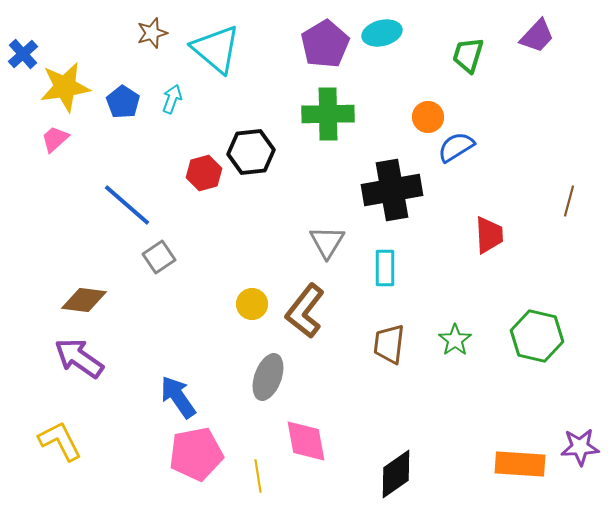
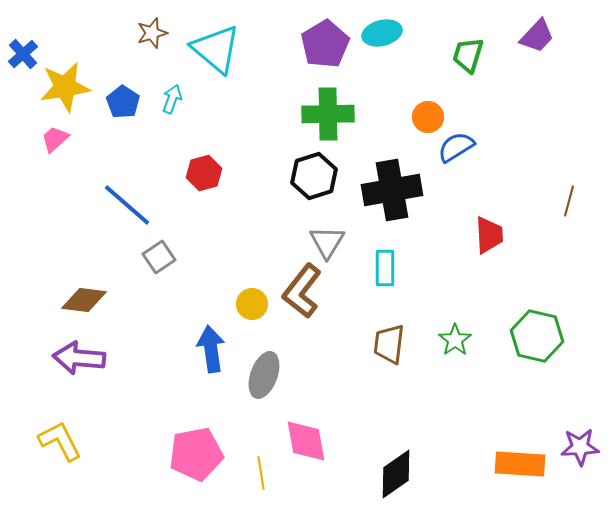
black hexagon: moved 63 px right, 24 px down; rotated 12 degrees counterclockwise
brown L-shape: moved 3 px left, 20 px up
purple arrow: rotated 30 degrees counterclockwise
gray ellipse: moved 4 px left, 2 px up
blue arrow: moved 33 px right, 48 px up; rotated 27 degrees clockwise
yellow line: moved 3 px right, 3 px up
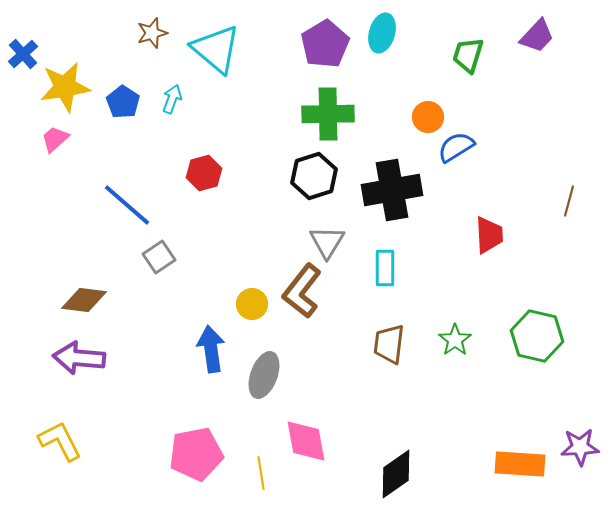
cyan ellipse: rotated 60 degrees counterclockwise
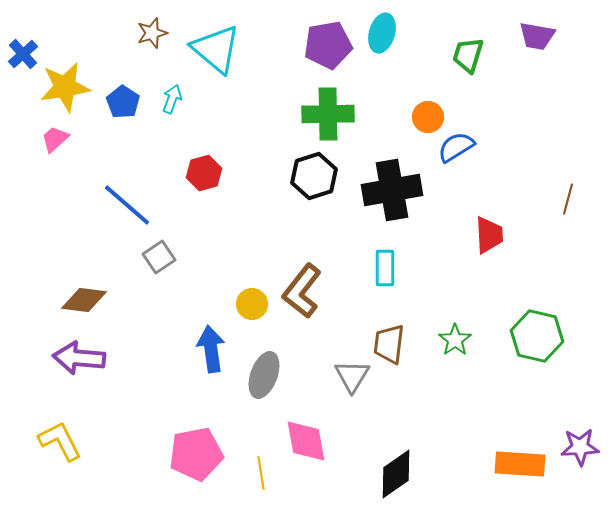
purple trapezoid: rotated 57 degrees clockwise
purple pentagon: moved 3 px right, 1 px down; rotated 21 degrees clockwise
brown line: moved 1 px left, 2 px up
gray triangle: moved 25 px right, 134 px down
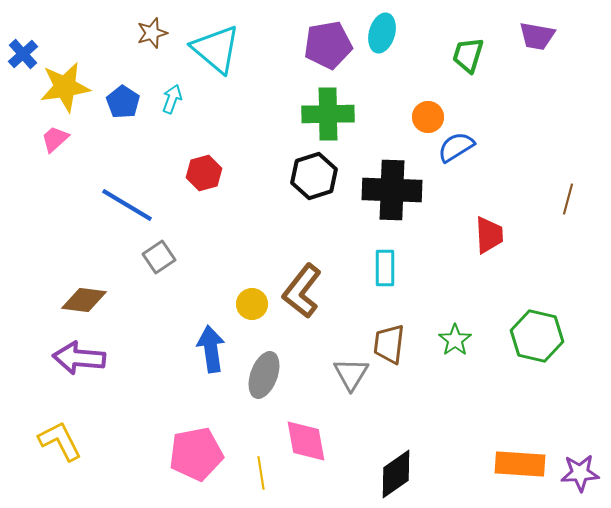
black cross: rotated 12 degrees clockwise
blue line: rotated 10 degrees counterclockwise
gray triangle: moved 1 px left, 2 px up
purple star: moved 26 px down
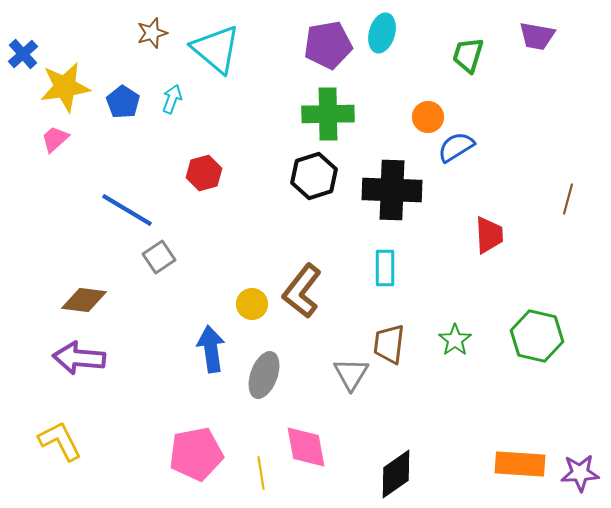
blue line: moved 5 px down
pink diamond: moved 6 px down
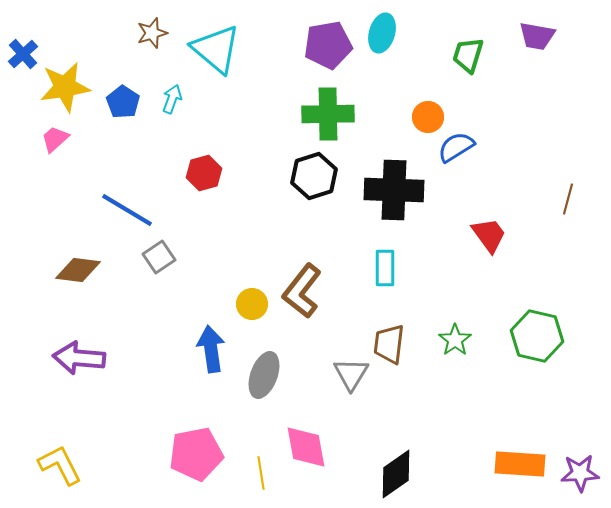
black cross: moved 2 px right
red trapezoid: rotated 33 degrees counterclockwise
brown diamond: moved 6 px left, 30 px up
yellow L-shape: moved 24 px down
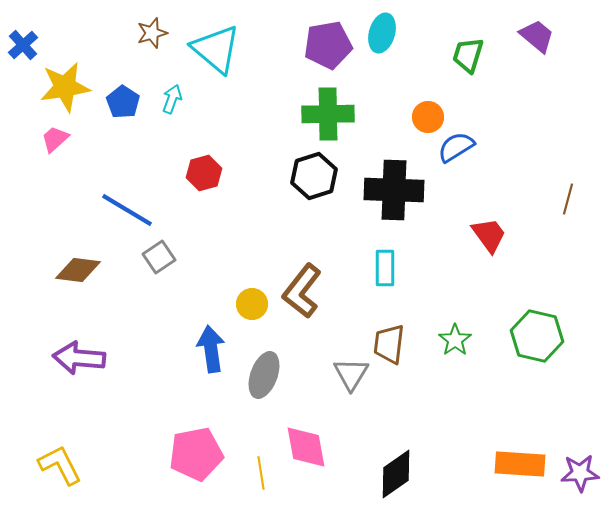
purple trapezoid: rotated 150 degrees counterclockwise
blue cross: moved 9 px up
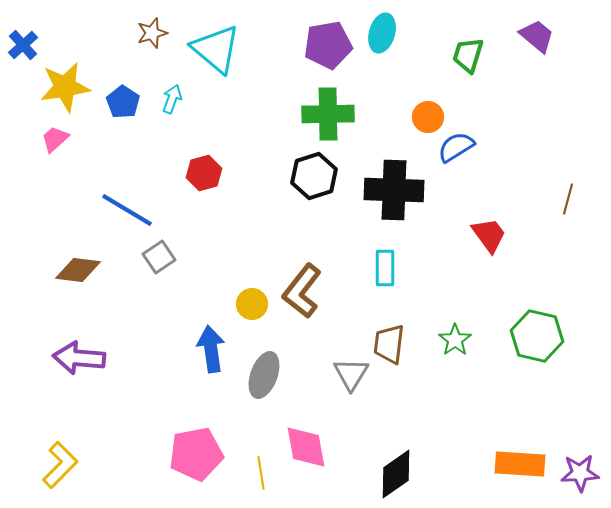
yellow L-shape: rotated 72 degrees clockwise
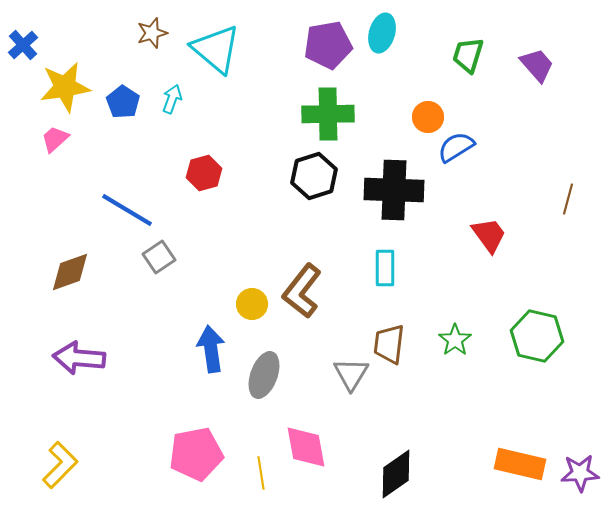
purple trapezoid: moved 29 px down; rotated 9 degrees clockwise
brown diamond: moved 8 px left, 2 px down; rotated 27 degrees counterclockwise
orange rectangle: rotated 9 degrees clockwise
